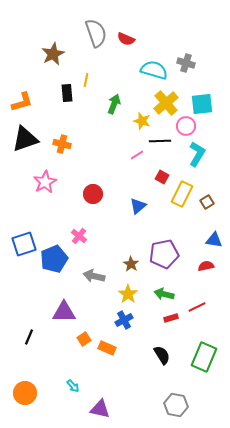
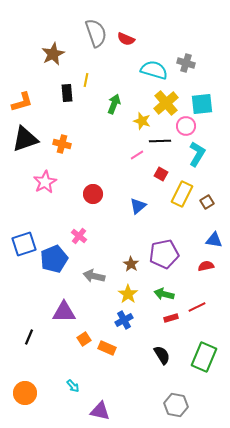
red square at (162, 177): moved 1 px left, 3 px up
purple triangle at (100, 409): moved 2 px down
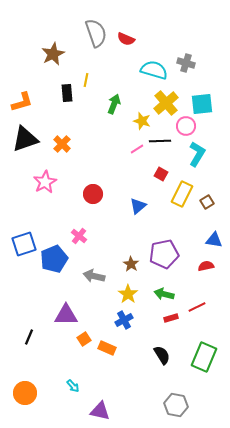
orange cross at (62, 144): rotated 30 degrees clockwise
pink line at (137, 155): moved 6 px up
purple triangle at (64, 312): moved 2 px right, 3 px down
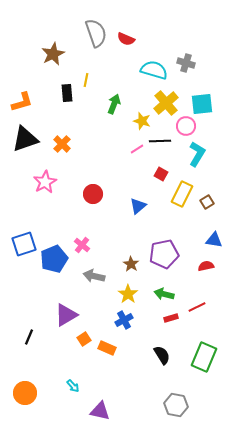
pink cross at (79, 236): moved 3 px right, 9 px down
purple triangle at (66, 315): rotated 30 degrees counterclockwise
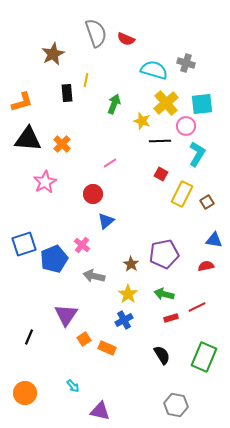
black triangle at (25, 139): moved 3 px right; rotated 24 degrees clockwise
pink line at (137, 149): moved 27 px left, 14 px down
blue triangle at (138, 206): moved 32 px left, 15 px down
purple triangle at (66, 315): rotated 25 degrees counterclockwise
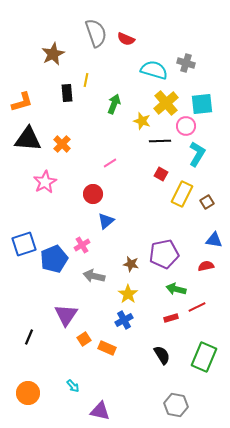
pink cross at (82, 245): rotated 21 degrees clockwise
brown star at (131, 264): rotated 21 degrees counterclockwise
green arrow at (164, 294): moved 12 px right, 5 px up
orange circle at (25, 393): moved 3 px right
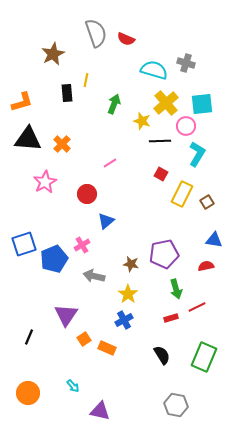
red circle at (93, 194): moved 6 px left
green arrow at (176, 289): rotated 120 degrees counterclockwise
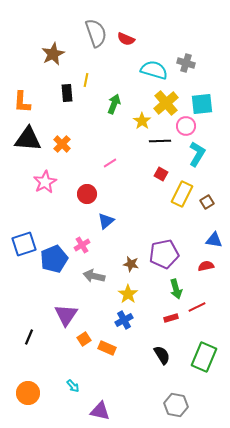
orange L-shape at (22, 102): rotated 110 degrees clockwise
yellow star at (142, 121): rotated 18 degrees clockwise
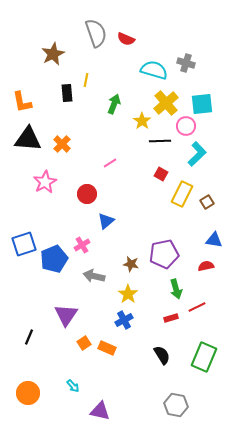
orange L-shape at (22, 102): rotated 15 degrees counterclockwise
cyan L-shape at (197, 154): rotated 15 degrees clockwise
orange square at (84, 339): moved 4 px down
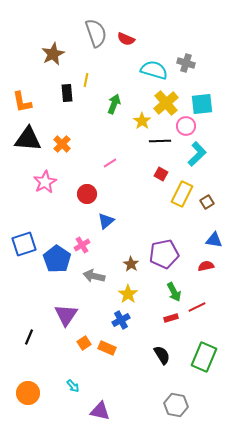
blue pentagon at (54, 259): moved 3 px right; rotated 16 degrees counterclockwise
brown star at (131, 264): rotated 21 degrees clockwise
green arrow at (176, 289): moved 2 px left, 3 px down; rotated 12 degrees counterclockwise
blue cross at (124, 320): moved 3 px left
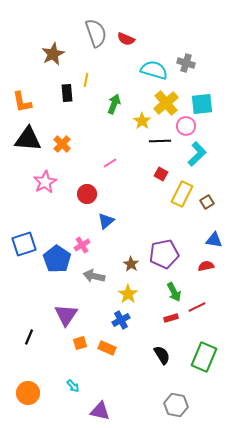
orange square at (84, 343): moved 4 px left; rotated 16 degrees clockwise
